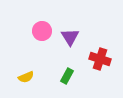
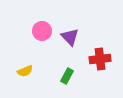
purple triangle: rotated 12 degrees counterclockwise
red cross: rotated 25 degrees counterclockwise
yellow semicircle: moved 1 px left, 6 px up
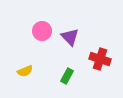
red cross: rotated 25 degrees clockwise
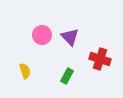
pink circle: moved 4 px down
yellow semicircle: rotated 84 degrees counterclockwise
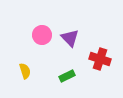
purple triangle: moved 1 px down
green rectangle: rotated 35 degrees clockwise
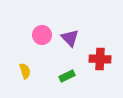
red cross: rotated 15 degrees counterclockwise
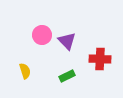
purple triangle: moved 3 px left, 3 px down
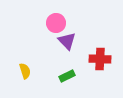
pink circle: moved 14 px right, 12 px up
